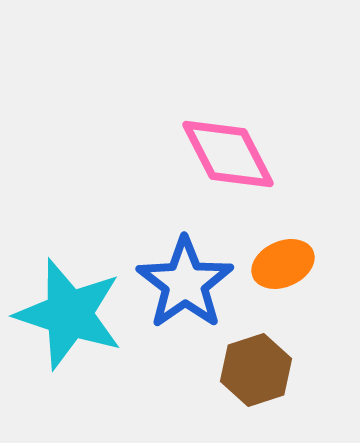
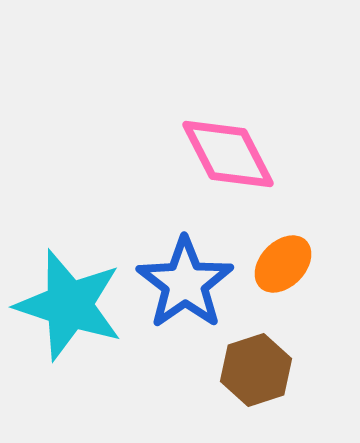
orange ellipse: rotated 22 degrees counterclockwise
cyan star: moved 9 px up
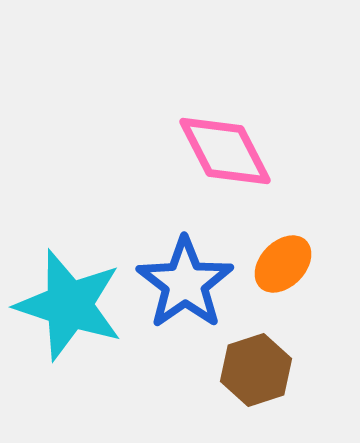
pink diamond: moved 3 px left, 3 px up
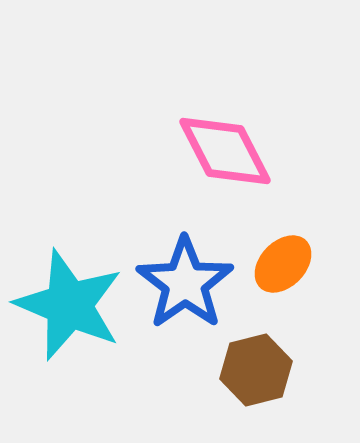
cyan star: rotated 5 degrees clockwise
brown hexagon: rotated 4 degrees clockwise
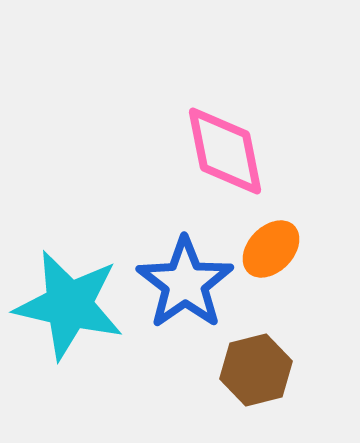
pink diamond: rotated 16 degrees clockwise
orange ellipse: moved 12 px left, 15 px up
cyan star: rotated 10 degrees counterclockwise
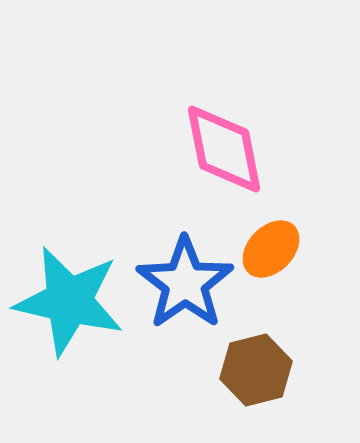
pink diamond: moved 1 px left, 2 px up
cyan star: moved 4 px up
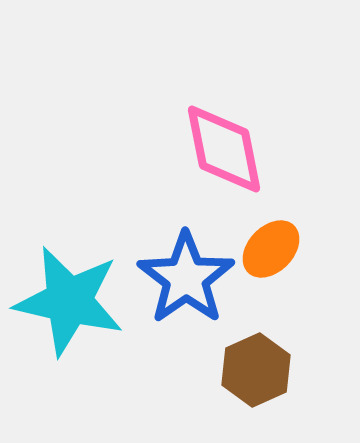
blue star: moved 1 px right, 5 px up
brown hexagon: rotated 10 degrees counterclockwise
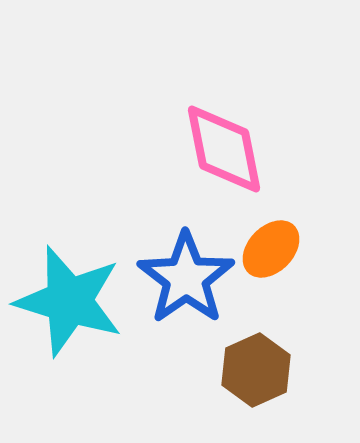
cyan star: rotated 4 degrees clockwise
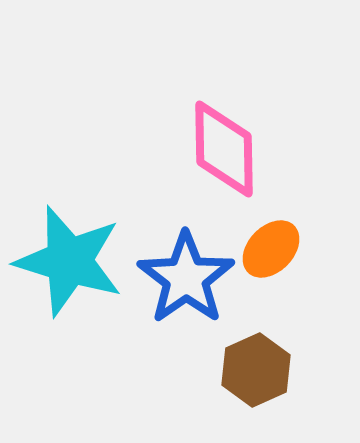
pink diamond: rotated 10 degrees clockwise
cyan star: moved 40 px up
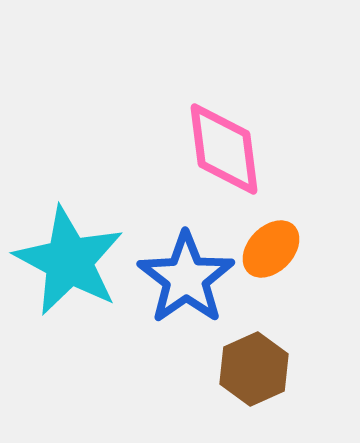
pink diamond: rotated 6 degrees counterclockwise
cyan star: rotated 11 degrees clockwise
brown hexagon: moved 2 px left, 1 px up
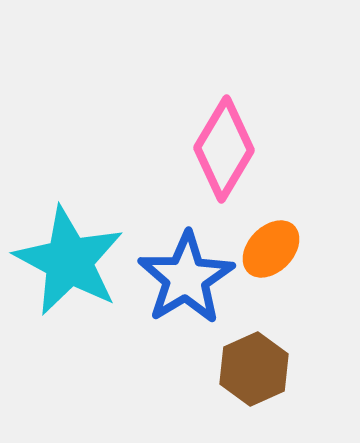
pink diamond: rotated 38 degrees clockwise
blue star: rotated 4 degrees clockwise
